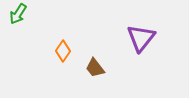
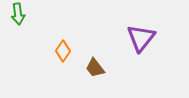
green arrow: rotated 40 degrees counterclockwise
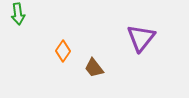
brown trapezoid: moved 1 px left
